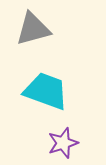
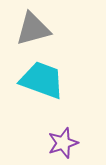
cyan trapezoid: moved 4 px left, 11 px up
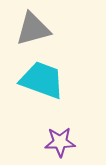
purple star: moved 3 px left, 1 px up; rotated 16 degrees clockwise
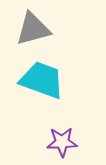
purple star: moved 2 px right
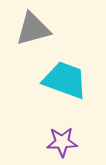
cyan trapezoid: moved 23 px right
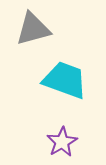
purple star: rotated 28 degrees counterclockwise
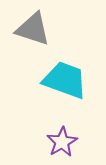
gray triangle: rotated 33 degrees clockwise
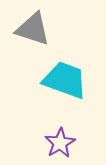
purple star: moved 2 px left, 1 px down
